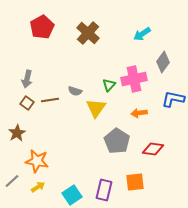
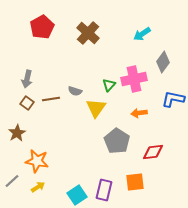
brown line: moved 1 px right, 1 px up
red diamond: moved 3 px down; rotated 15 degrees counterclockwise
cyan square: moved 5 px right
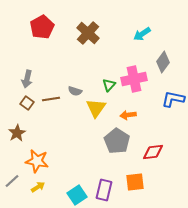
orange arrow: moved 11 px left, 2 px down
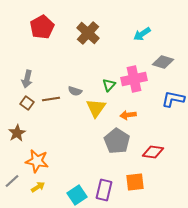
gray diamond: rotated 70 degrees clockwise
red diamond: rotated 15 degrees clockwise
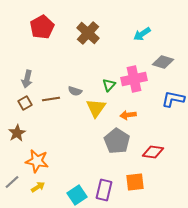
brown square: moved 2 px left; rotated 24 degrees clockwise
gray line: moved 1 px down
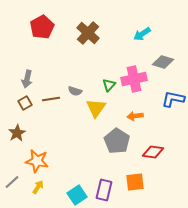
orange arrow: moved 7 px right, 1 px down
yellow arrow: rotated 24 degrees counterclockwise
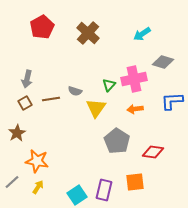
blue L-shape: moved 1 px left, 2 px down; rotated 15 degrees counterclockwise
orange arrow: moved 7 px up
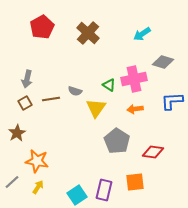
green triangle: rotated 40 degrees counterclockwise
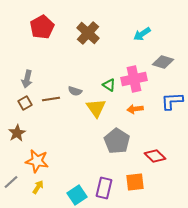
yellow triangle: rotated 10 degrees counterclockwise
red diamond: moved 2 px right, 4 px down; rotated 35 degrees clockwise
gray line: moved 1 px left
purple rectangle: moved 2 px up
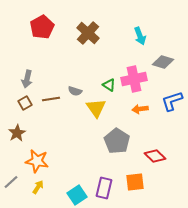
cyan arrow: moved 2 px left, 2 px down; rotated 78 degrees counterclockwise
blue L-shape: rotated 15 degrees counterclockwise
orange arrow: moved 5 px right
